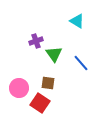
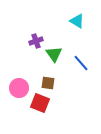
red square: rotated 12 degrees counterclockwise
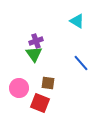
green triangle: moved 20 px left
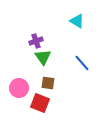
green triangle: moved 9 px right, 3 px down
blue line: moved 1 px right
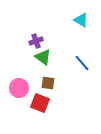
cyan triangle: moved 4 px right, 1 px up
green triangle: rotated 18 degrees counterclockwise
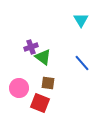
cyan triangle: rotated 28 degrees clockwise
purple cross: moved 5 px left, 6 px down
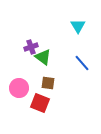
cyan triangle: moved 3 px left, 6 px down
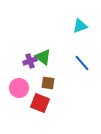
cyan triangle: moved 2 px right; rotated 42 degrees clockwise
purple cross: moved 1 px left, 14 px down
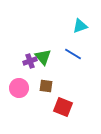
green triangle: rotated 12 degrees clockwise
blue line: moved 9 px left, 9 px up; rotated 18 degrees counterclockwise
brown square: moved 2 px left, 3 px down
red square: moved 23 px right, 4 px down
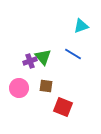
cyan triangle: moved 1 px right
